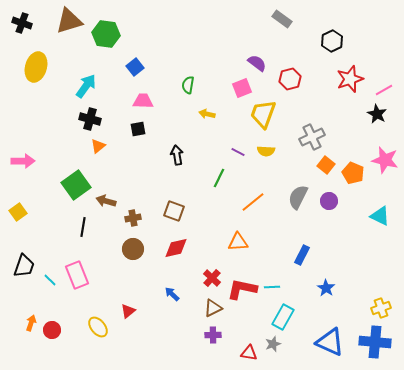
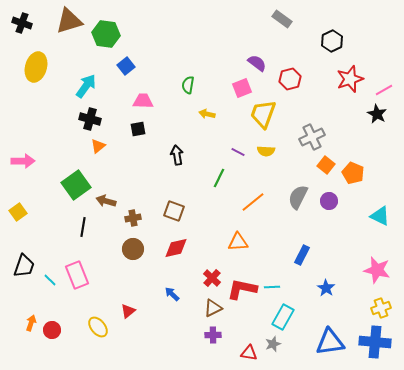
blue square at (135, 67): moved 9 px left, 1 px up
pink star at (385, 160): moved 8 px left, 110 px down
blue triangle at (330, 342): rotated 32 degrees counterclockwise
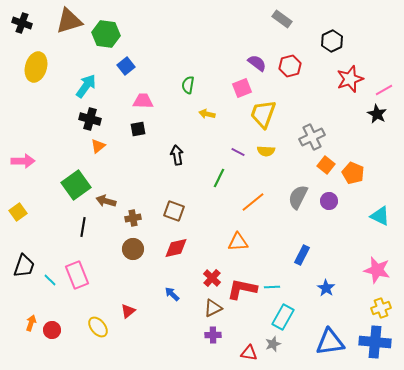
red hexagon at (290, 79): moved 13 px up
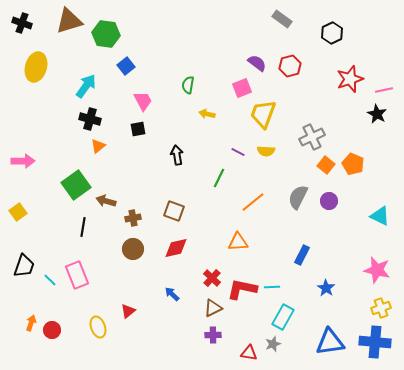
black hexagon at (332, 41): moved 8 px up
pink line at (384, 90): rotated 18 degrees clockwise
pink trapezoid at (143, 101): rotated 60 degrees clockwise
orange pentagon at (353, 173): moved 9 px up
yellow ellipse at (98, 327): rotated 20 degrees clockwise
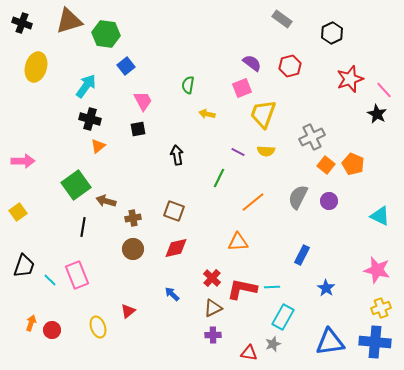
purple semicircle at (257, 63): moved 5 px left
pink line at (384, 90): rotated 60 degrees clockwise
